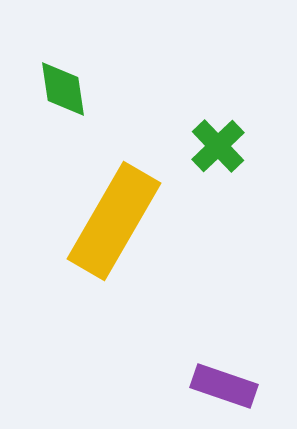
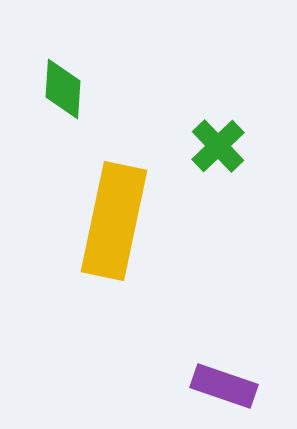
green diamond: rotated 12 degrees clockwise
yellow rectangle: rotated 18 degrees counterclockwise
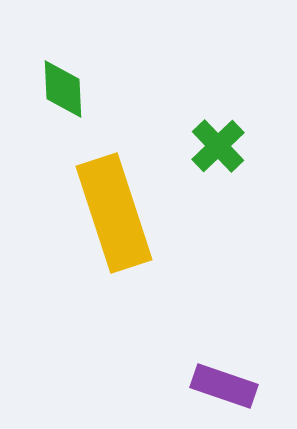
green diamond: rotated 6 degrees counterclockwise
yellow rectangle: moved 8 px up; rotated 30 degrees counterclockwise
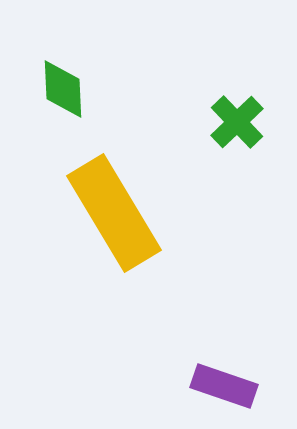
green cross: moved 19 px right, 24 px up
yellow rectangle: rotated 13 degrees counterclockwise
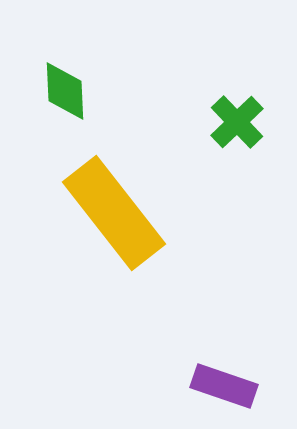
green diamond: moved 2 px right, 2 px down
yellow rectangle: rotated 7 degrees counterclockwise
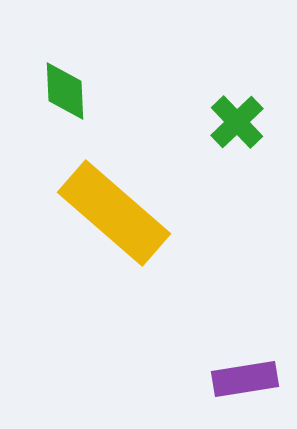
yellow rectangle: rotated 11 degrees counterclockwise
purple rectangle: moved 21 px right, 7 px up; rotated 28 degrees counterclockwise
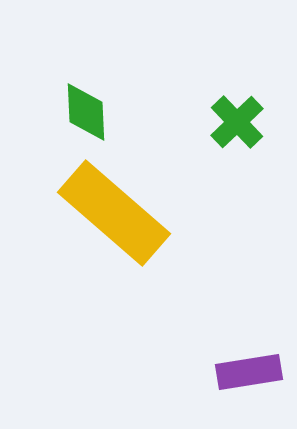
green diamond: moved 21 px right, 21 px down
purple rectangle: moved 4 px right, 7 px up
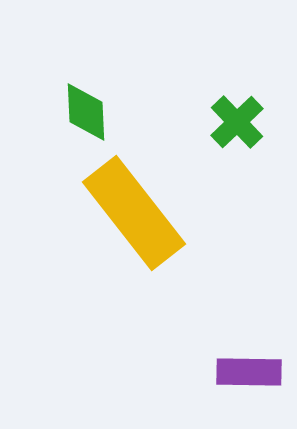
yellow rectangle: moved 20 px right; rotated 11 degrees clockwise
purple rectangle: rotated 10 degrees clockwise
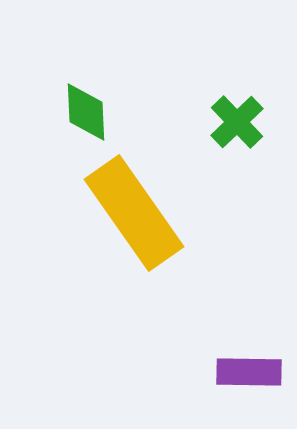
yellow rectangle: rotated 3 degrees clockwise
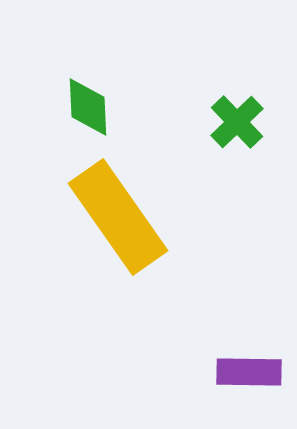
green diamond: moved 2 px right, 5 px up
yellow rectangle: moved 16 px left, 4 px down
